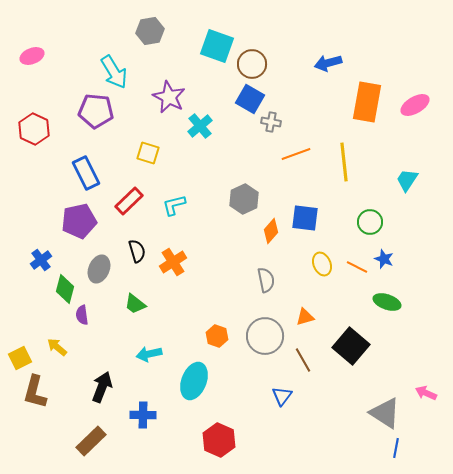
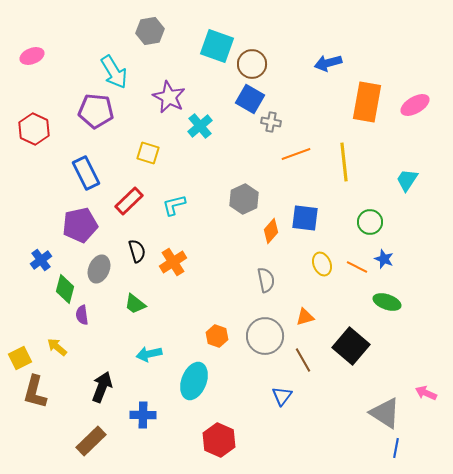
purple pentagon at (79, 221): moved 1 px right, 4 px down
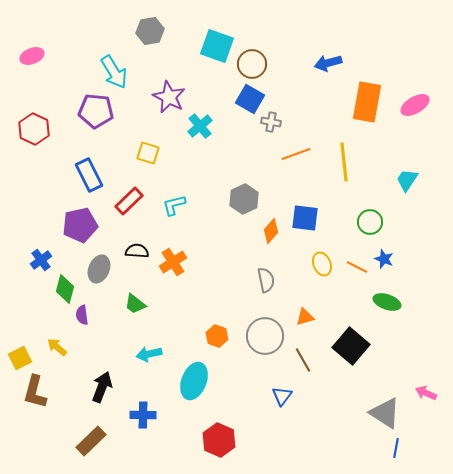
blue rectangle at (86, 173): moved 3 px right, 2 px down
black semicircle at (137, 251): rotated 70 degrees counterclockwise
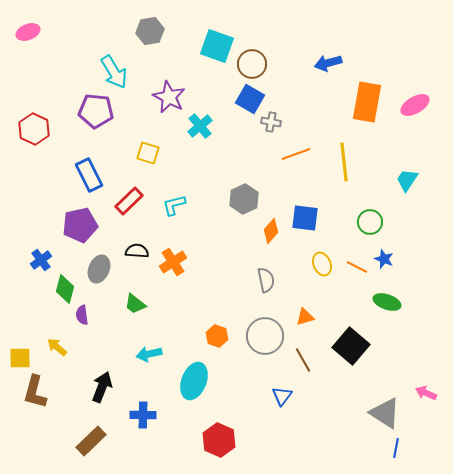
pink ellipse at (32, 56): moved 4 px left, 24 px up
yellow square at (20, 358): rotated 25 degrees clockwise
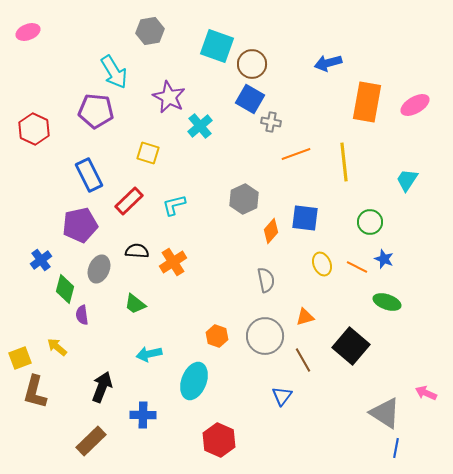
yellow square at (20, 358): rotated 20 degrees counterclockwise
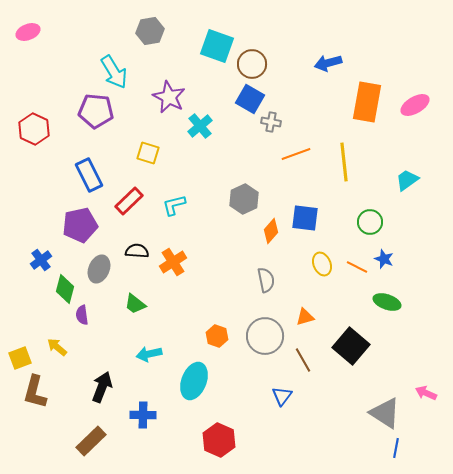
cyan trapezoid at (407, 180): rotated 20 degrees clockwise
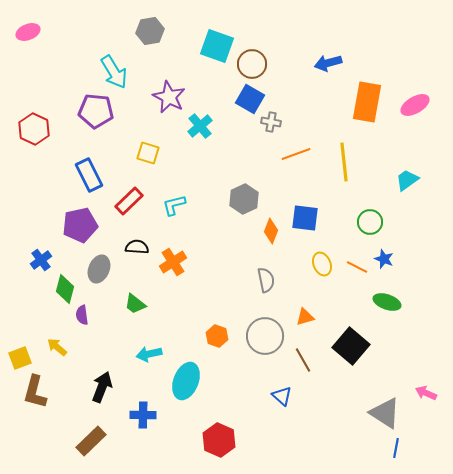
orange diamond at (271, 231): rotated 20 degrees counterclockwise
black semicircle at (137, 251): moved 4 px up
cyan ellipse at (194, 381): moved 8 px left
blue triangle at (282, 396): rotated 25 degrees counterclockwise
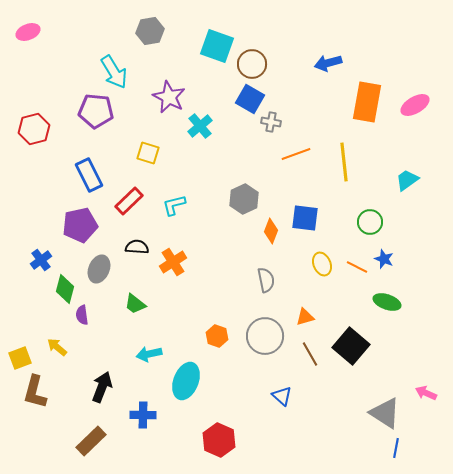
red hexagon at (34, 129): rotated 20 degrees clockwise
brown line at (303, 360): moved 7 px right, 6 px up
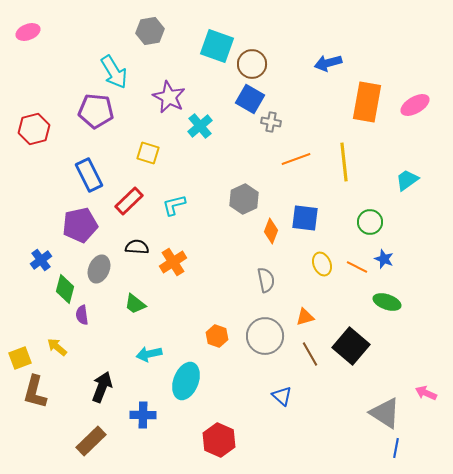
orange line at (296, 154): moved 5 px down
